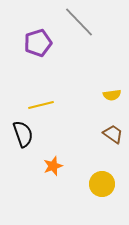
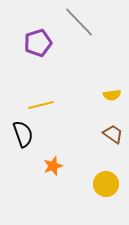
yellow circle: moved 4 px right
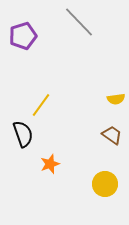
purple pentagon: moved 15 px left, 7 px up
yellow semicircle: moved 4 px right, 4 px down
yellow line: rotated 40 degrees counterclockwise
brown trapezoid: moved 1 px left, 1 px down
orange star: moved 3 px left, 2 px up
yellow circle: moved 1 px left
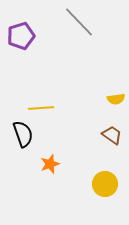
purple pentagon: moved 2 px left
yellow line: moved 3 px down; rotated 50 degrees clockwise
